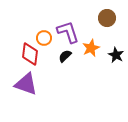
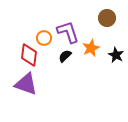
red diamond: moved 1 px left, 1 px down
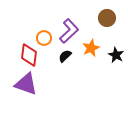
purple L-shape: moved 1 px right, 1 px up; rotated 65 degrees clockwise
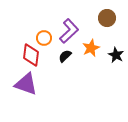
red diamond: moved 2 px right
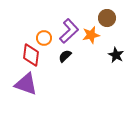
orange star: moved 13 px up; rotated 12 degrees clockwise
